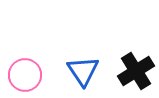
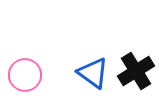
blue triangle: moved 10 px right, 2 px down; rotated 20 degrees counterclockwise
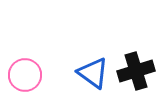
black cross: rotated 15 degrees clockwise
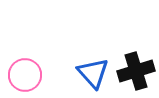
blue triangle: rotated 12 degrees clockwise
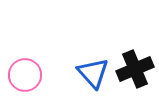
black cross: moved 1 px left, 2 px up; rotated 6 degrees counterclockwise
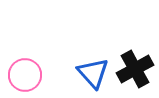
black cross: rotated 6 degrees counterclockwise
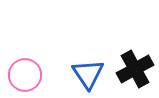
blue triangle: moved 5 px left, 1 px down; rotated 8 degrees clockwise
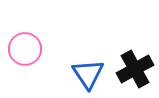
pink circle: moved 26 px up
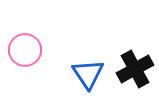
pink circle: moved 1 px down
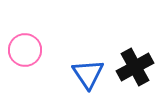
black cross: moved 2 px up
